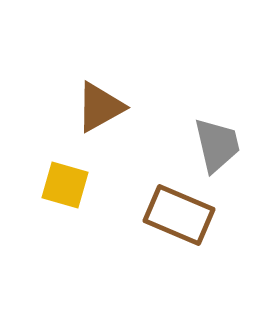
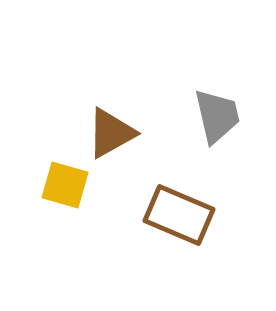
brown triangle: moved 11 px right, 26 px down
gray trapezoid: moved 29 px up
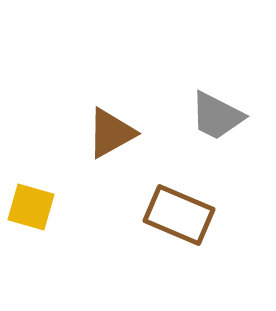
gray trapezoid: rotated 130 degrees clockwise
yellow square: moved 34 px left, 22 px down
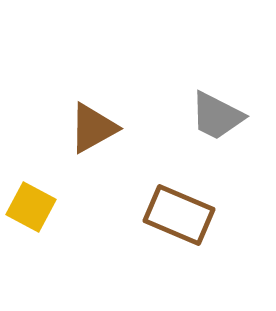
brown triangle: moved 18 px left, 5 px up
yellow square: rotated 12 degrees clockwise
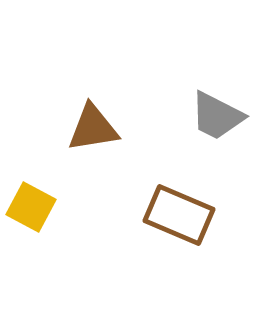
brown triangle: rotated 20 degrees clockwise
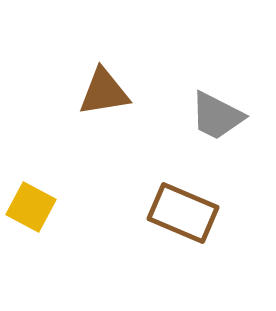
brown triangle: moved 11 px right, 36 px up
brown rectangle: moved 4 px right, 2 px up
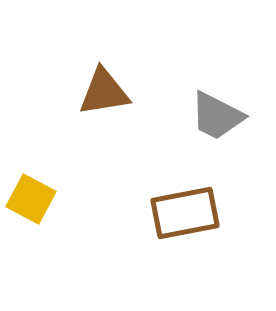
yellow square: moved 8 px up
brown rectangle: moved 2 px right; rotated 34 degrees counterclockwise
